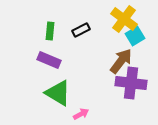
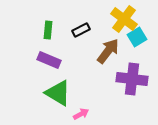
green rectangle: moved 2 px left, 1 px up
cyan square: moved 2 px right, 1 px down
brown arrow: moved 13 px left, 10 px up
purple cross: moved 1 px right, 4 px up
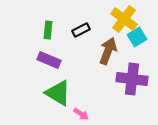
brown arrow: rotated 16 degrees counterclockwise
pink arrow: rotated 63 degrees clockwise
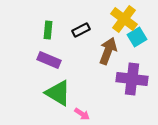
pink arrow: moved 1 px right
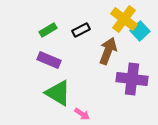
green rectangle: rotated 54 degrees clockwise
cyan square: moved 3 px right, 6 px up; rotated 12 degrees counterclockwise
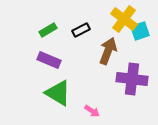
cyan square: rotated 24 degrees clockwise
pink arrow: moved 10 px right, 3 px up
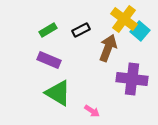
cyan square: rotated 30 degrees counterclockwise
brown arrow: moved 3 px up
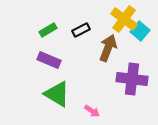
green triangle: moved 1 px left, 1 px down
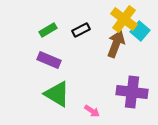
brown arrow: moved 8 px right, 4 px up
purple cross: moved 13 px down
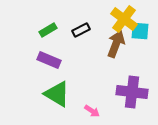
cyan square: rotated 36 degrees counterclockwise
